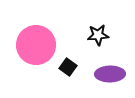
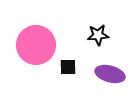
black square: rotated 36 degrees counterclockwise
purple ellipse: rotated 16 degrees clockwise
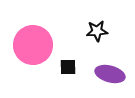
black star: moved 1 px left, 4 px up
pink circle: moved 3 px left
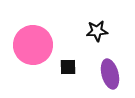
purple ellipse: rotated 60 degrees clockwise
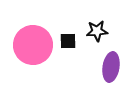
black square: moved 26 px up
purple ellipse: moved 1 px right, 7 px up; rotated 24 degrees clockwise
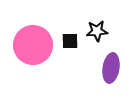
black square: moved 2 px right
purple ellipse: moved 1 px down
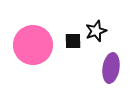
black star: moved 1 px left; rotated 15 degrees counterclockwise
black square: moved 3 px right
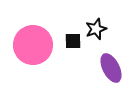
black star: moved 2 px up
purple ellipse: rotated 36 degrees counterclockwise
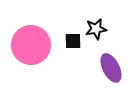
black star: rotated 10 degrees clockwise
pink circle: moved 2 px left
